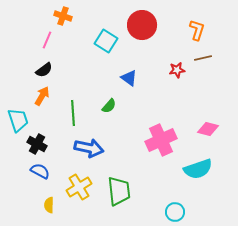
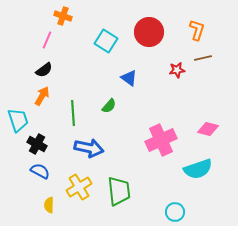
red circle: moved 7 px right, 7 px down
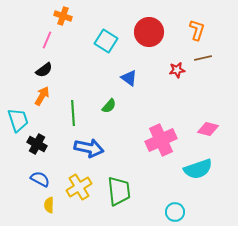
blue semicircle: moved 8 px down
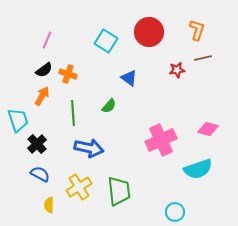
orange cross: moved 5 px right, 58 px down
black cross: rotated 18 degrees clockwise
blue semicircle: moved 5 px up
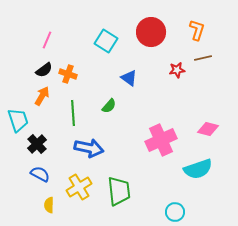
red circle: moved 2 px right
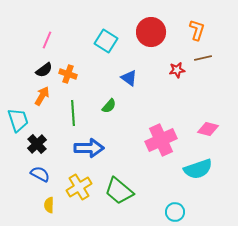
blue arrow: rotated 12 degrees counterclockwise
green trapezoid: rotated 136 degrees clockwise
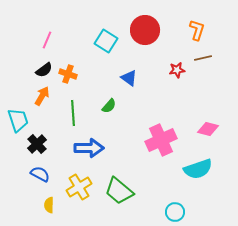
red circle: moved 6 px left, 2 px up
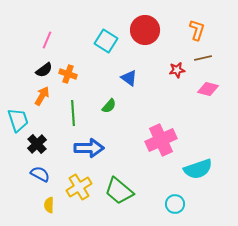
pink diamond: moved 40 px up
cyan circle: moved 8 px up
